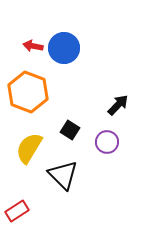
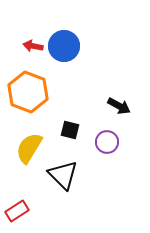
blue circle: moved 2 px up
black arrow: moved 1 px right, 1 px down; rotated 75 degrees clockwise
black square: rotated 18 degrees counterclockwise
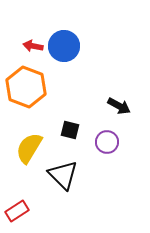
orange hexagon: moved 2 px left, 5 px up
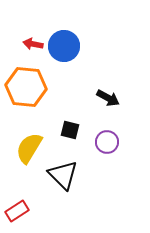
red arrow: moved 2 px up
orange hexagon: rotated 15 degrees counterclockwise
black arrow: moved 11 px left, 8 px up
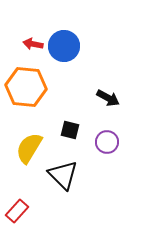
red rectangle: rotated 15 degrees counterclockwise
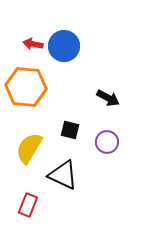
black triangle: rotated 20 degrees counterclockwise
red rectangle: moved 11 px right, 6 px up; rotated 20 degrees counterclockwise
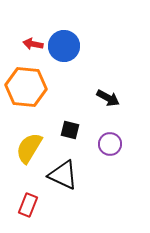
purple circle: moved 3 px right, 2 px down
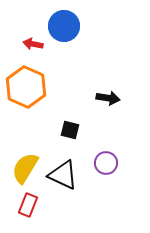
blue circle: moved 20 px up
orange hexagon: rotated 18 degrees clockwise
black arrow: rotated 20 degrees counterclockwise
purple circle: moved 4 px left, 19 px down
yellow semicircle: moved 4 px left, 20 px down
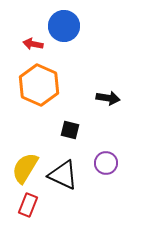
orange hexagon: moved 13 px right, 2 px up
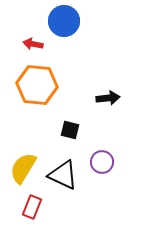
blue circle: moved 5 px up
orange hexagon: moved 2 px left; rotated 18 degrees counterclockwise
black arrow: rotated 15 degrees counterclockwise
purple circle: moved 4 px left, 1 px up
yellow semicircle: moved 2 px left
red rectangle: moved 4 px right, 2 px down
